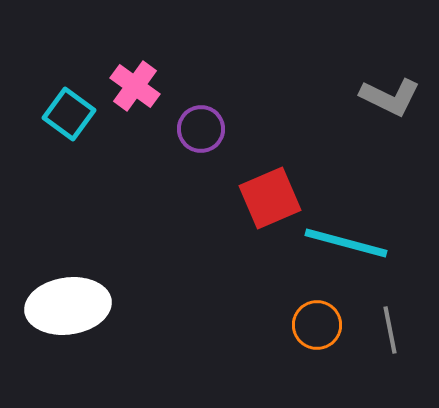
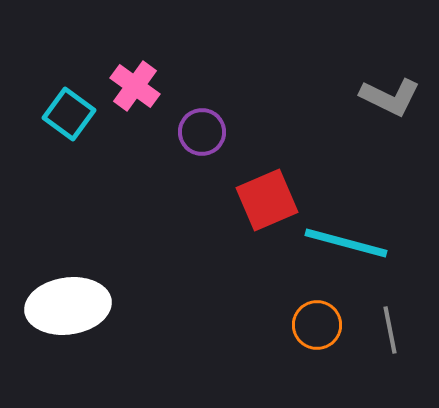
purple circle: moved 1 px right, 3 px down
red square: moved 3 px left, 2 px down
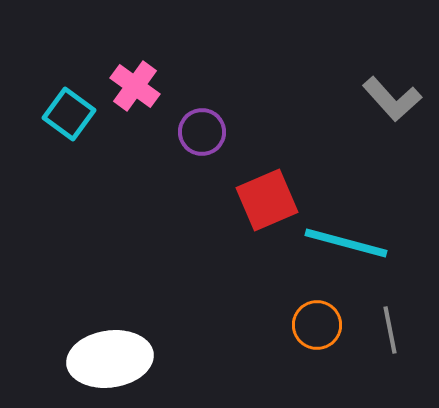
gray L-shape: moved 2 px right, 2 px down; rotated 22 degrees clockwise
white ellipse: moved 42 px right, 53 px down
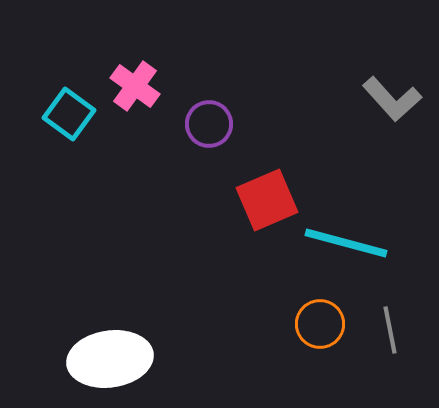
purple circle: moved 7 px right, 8 px up
orange circle: moved 3 px right, 1 px up
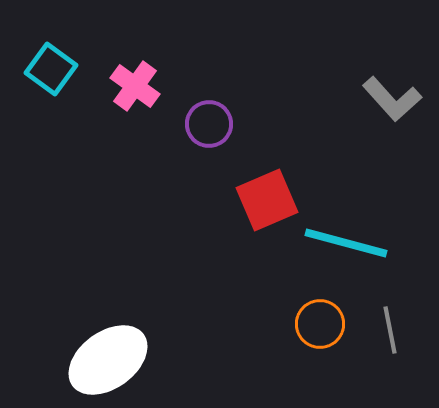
cyan square: moved 18 px left, 45 px up
white ellipse: moved 2 px left, 1 px down; rotated 28 degrees counterclockwise
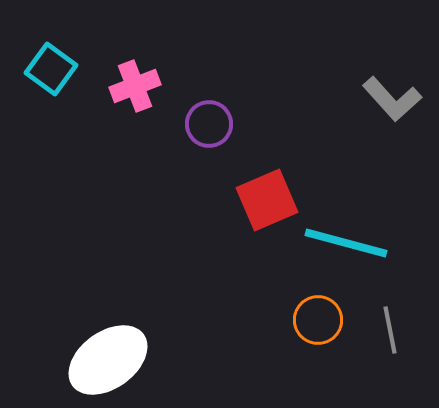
pink cross: rotated 33 degrees clockwise
orange circle: moved 2 px left, 4 px up
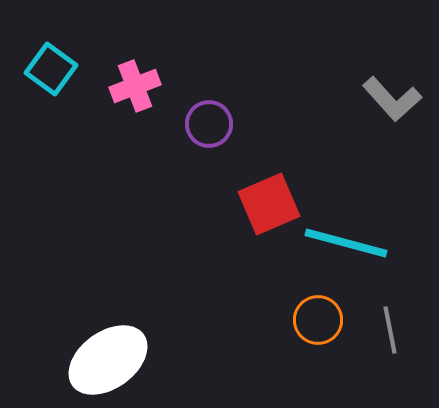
red square: moved 2 px right, 4 px down
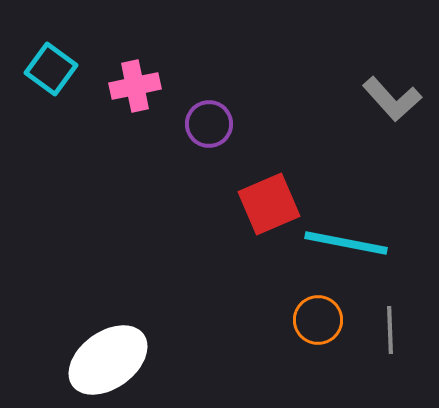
pink cross: rotated 9 degrees clockwise
cyan line: rotated 4 degrees counterclockwise
gray line: rotated 9 degrees clockwise
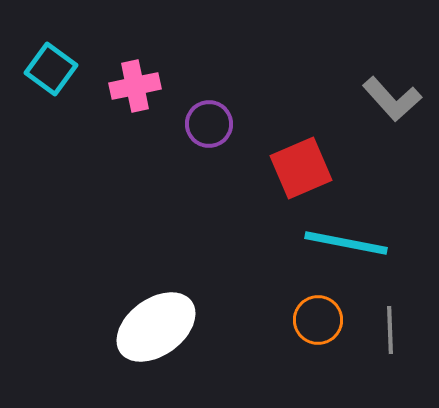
red square: moved 32 px right, 36 px up
white ellipse: moved 48 px right, 33 px up
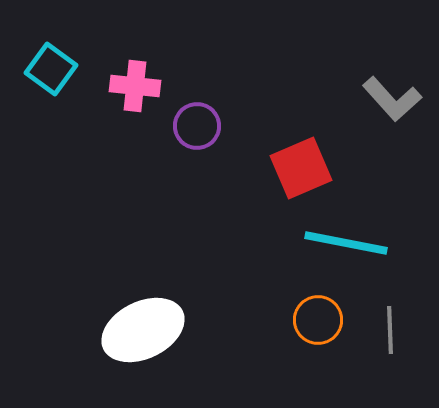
pink cross: rotated 18 degrees clockwise
purple circle: moved 12 px left, 2 px down
white ellipse: moved 13 px left, 3 px down; rotated 10 degrees clockwise
